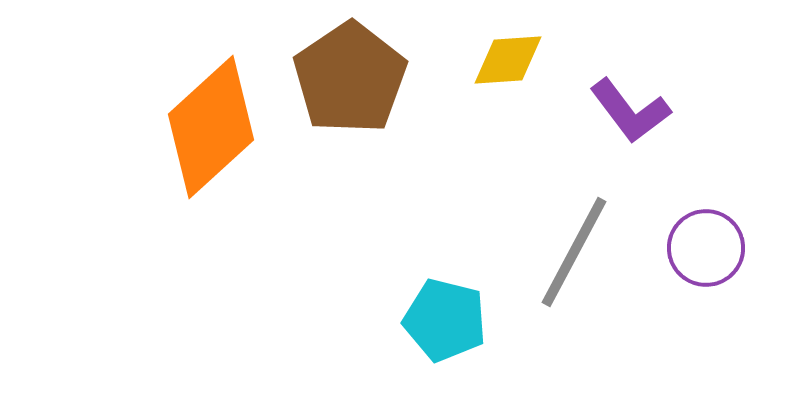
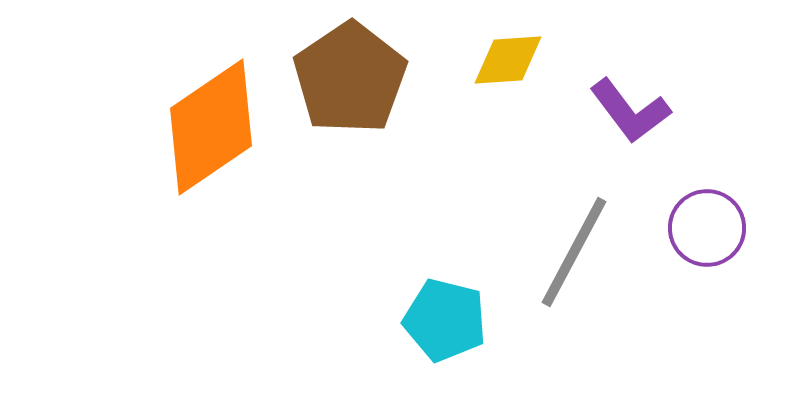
orange diamond: rotated 8 degrees clockwise
purple circle: moved 1 px right, 20 px up
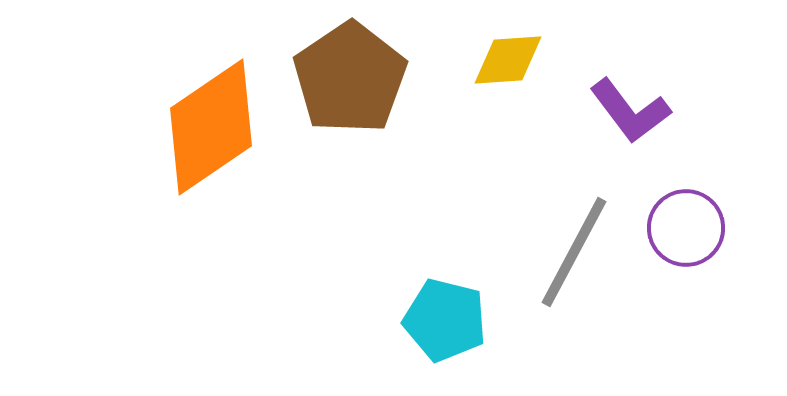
purple circle: moved 21 px left
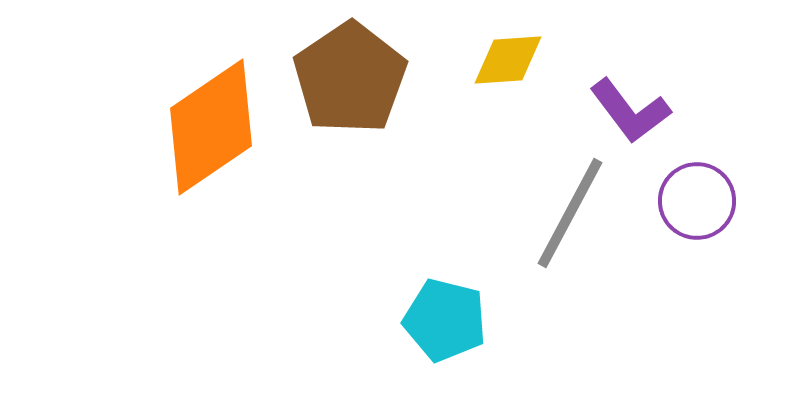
purple circle: moved 11 px right, 27 px up
gray line: moved 4 px left, 39 px up
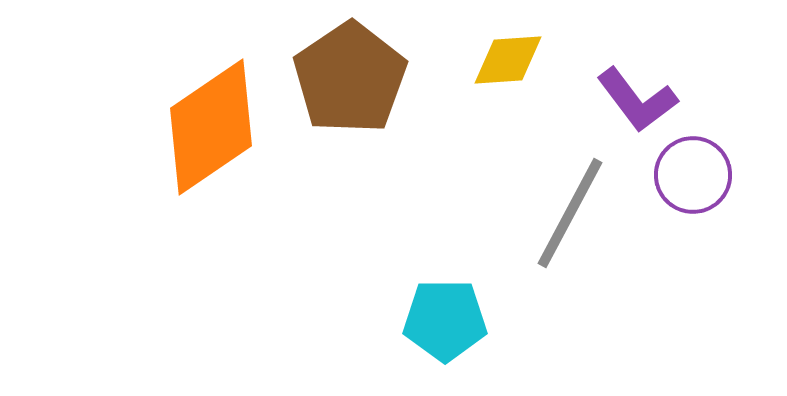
purple L-shape: moved 7 px right, 11 px up
purple circle: moved 4 px left, 26 px up
cyan pentagon: rotated 14 degrees counterclockwise
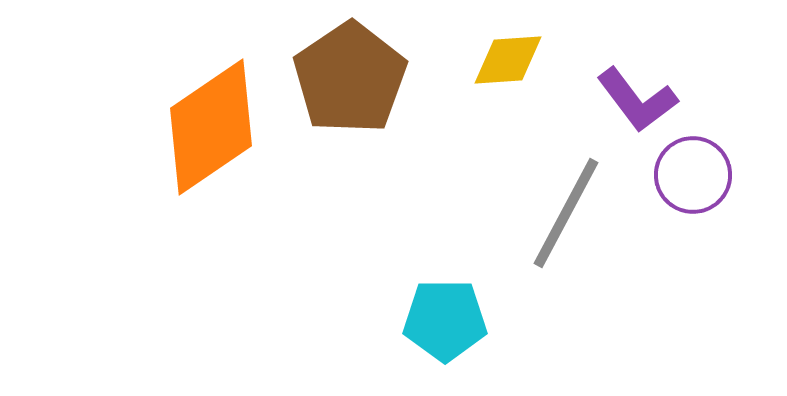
gray line: moved 4 px left
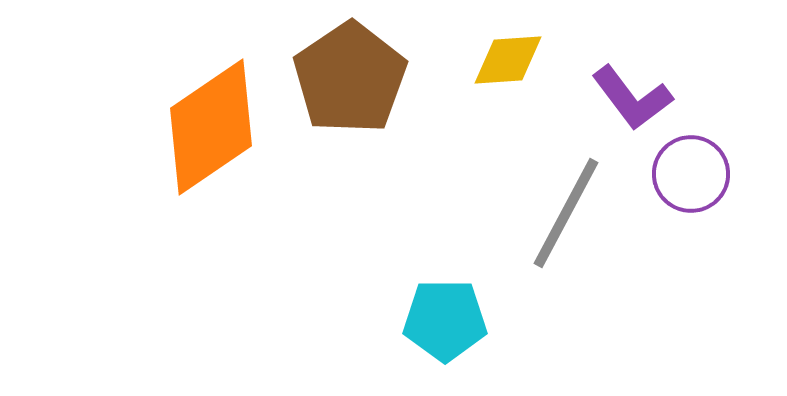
purple L-shape: moved 5 px left, 2 px up
purple circle: moved 2 px left, 1 px up
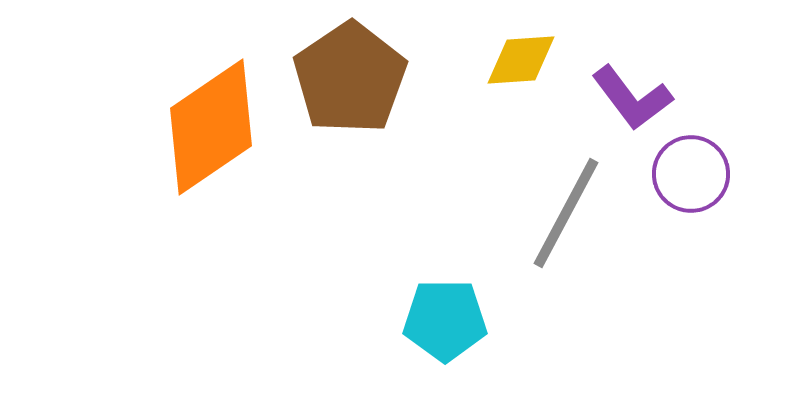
yellow diamond: moved 13 px right
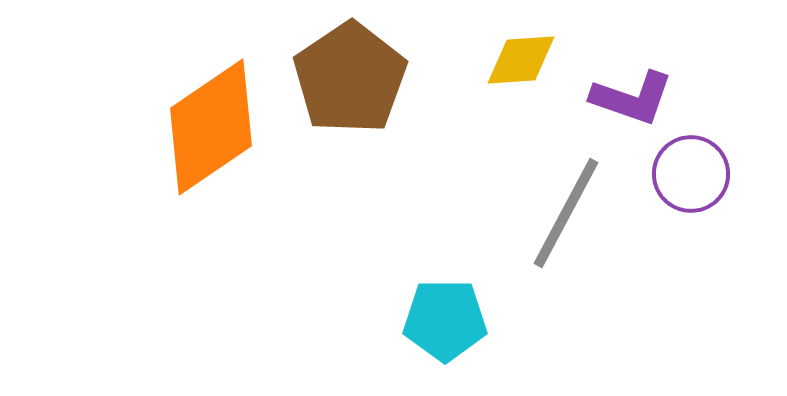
purple L-shape: rotated 34 degrees counterclockwise
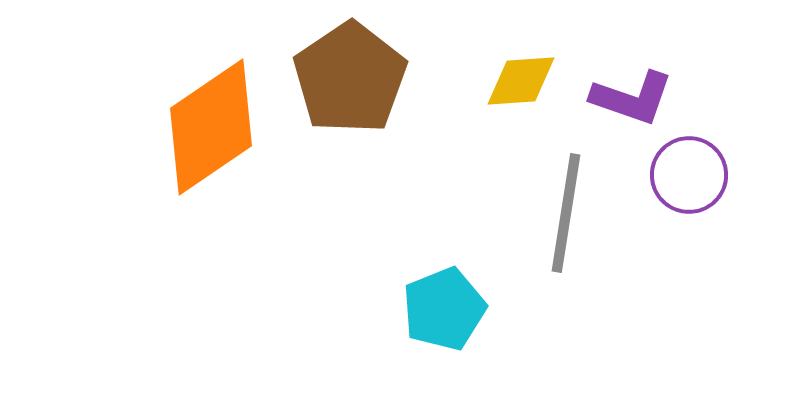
yellow diamond: moved 21 px down
purple circle: moved 2 px left, 1 px down
gray line: rotated 19 degrees counterclockwise
cyan pentagon: moved 1 px left, 11 px up; rotated 22 degrees counterclockwise
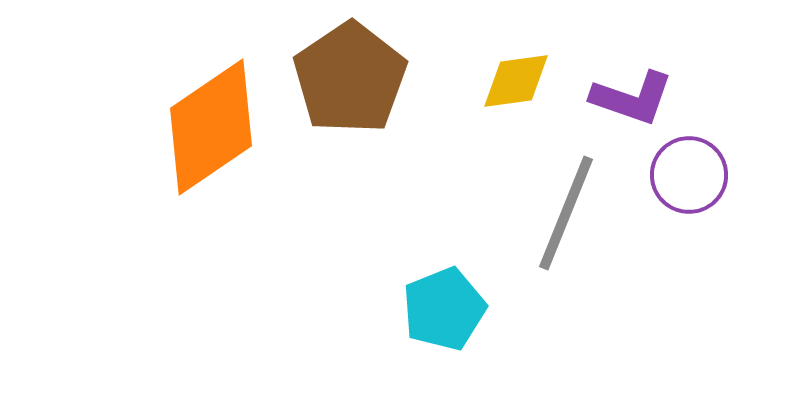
yellow diamond: moved 5 px left; rotated 4 degrees counterclockwise
gray line: rotated 13 degrees clockwise
